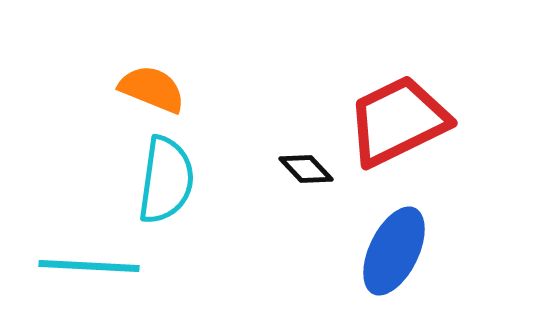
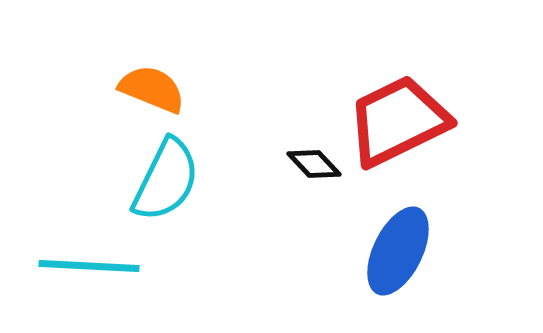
black diamond: moved 8 px right, 5 px up
cyan semicircle: rotated 18 degrees clockwise
blue ellipse: moved 4 px right
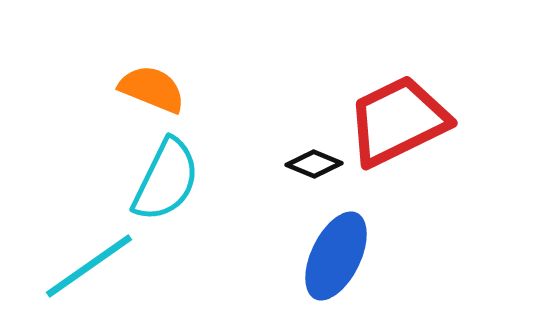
black diamond: rotated 24 degrees counterclockwise
blue ellipse: moved 62 px left, 5 px down
cyan line: rotated 38 degrees counterclockwise
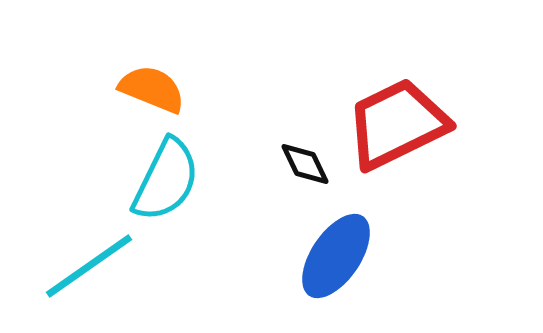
red trapezoid: moved 1 px left, 3 px down
black diamond: moved 9 px left; rotated 42 degrees clockwise
blue ellipse: rotated 8 degrees clockwise
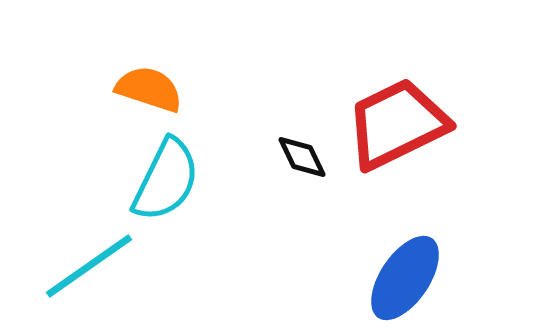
orange semicircle: moved 3 px left; rotated 4 degrees counterclockwise
black diamond: moved 3 px left, 7 px up
blue ellipse: moved 69 px right, 22 px down
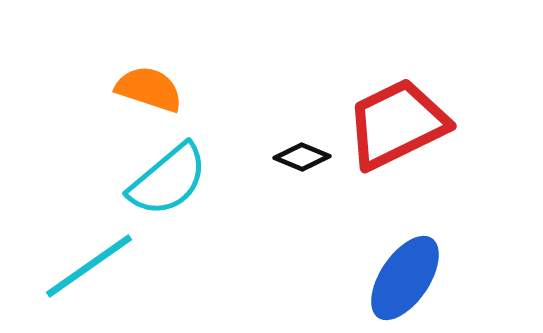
black diamond: rotated 42 degrees counterclockwise
cyan semicircle: moved 2 px right; rotated 24 degrees clockwise
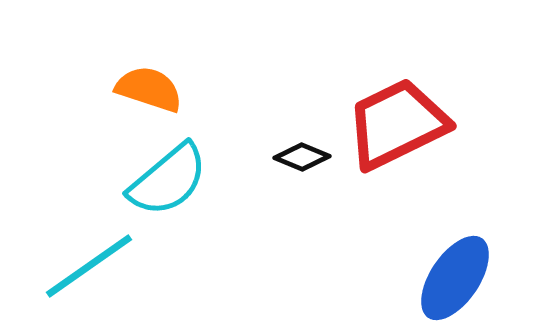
blue ellipse: moved 50 px right
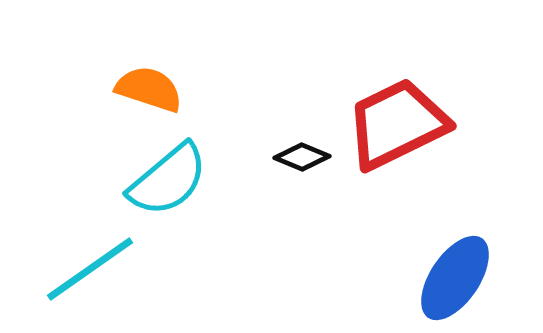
cyan line: moved 1 px right, 3 px down
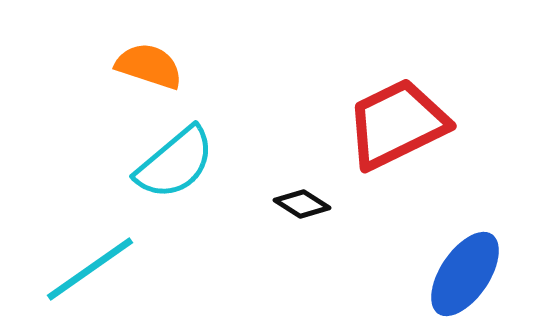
orange semicircle: moved 23 px up
black diamond: moved 47 px down; rotated 10 degrees clockwise
cyan semicircle: moved 7 px right, 17 px up
blue ellipse: moved 10 px right, 4 px up
